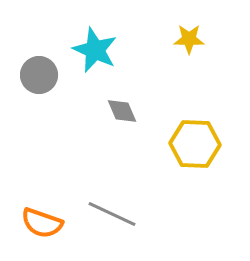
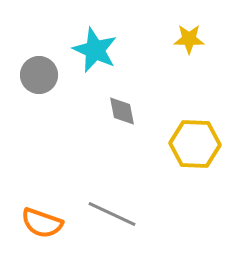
gray diamond: rotated 12 degrees clockwise
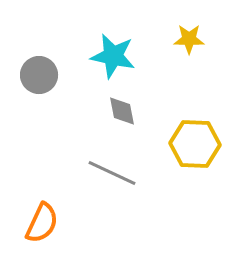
cyan star: moved 18 px right, 6 px down; rotated 12 degrees counterclockwise
gray line: moved 41 px up
orange semicircle: rotated 84 degrees counterclockwise
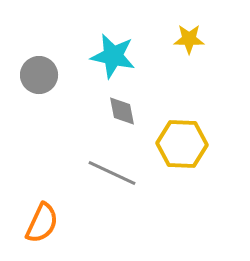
yellow hexagon: moved 13 px left
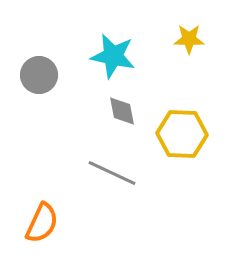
yellow hexagon: moved 10 px up
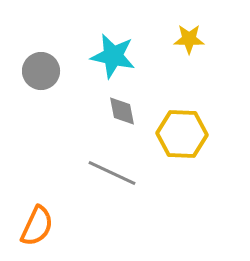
gray circle: moved 2 px right, 4 px up
orange semicircle: moved 5 px left, 3 px down
